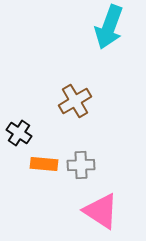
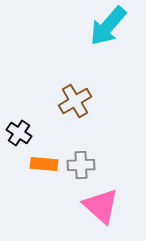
cyan arrow: moved 1 px left, 1 px up; rotated 21 degrees clockwise
pink triangle: moved 5 px up; rotated 9 degrees clockwise
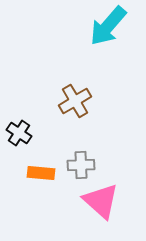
orange rectangle: moved 3 px left, 9 px down
pink triangle: moved 5 px up
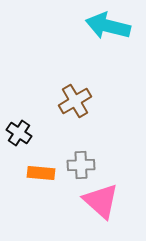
cyan arrow: rotated 63 degrees clockwise
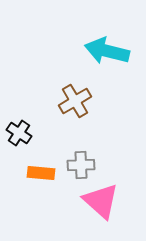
cyan arrow: moved 1 px left, 25 px down
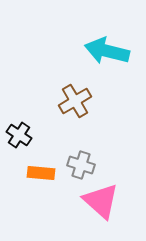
black cross: moved 2 px down
gray cross: rotated 20 degrees clockwise
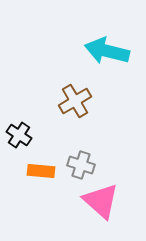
orange rectangle: moved 2 px up
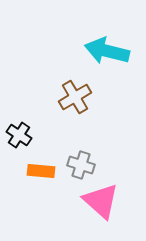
brown cross: moved 4 px up
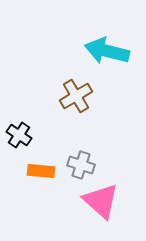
brown cross: moved 1 px right, 1 px up
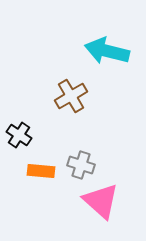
brown cross: moved 5 px left
